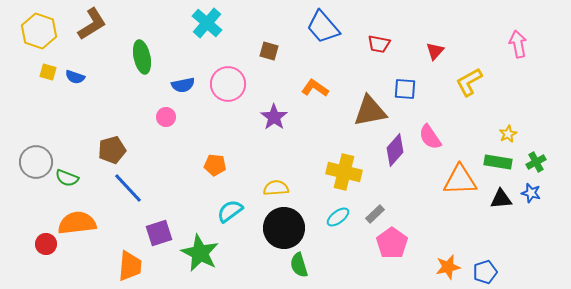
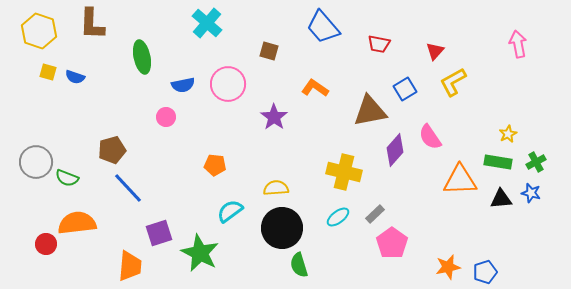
brown L-shape at (92, 24): rotated 124 degrees clockwise
yellow L-shape at (469, 82): moved 16 px left
blue square at (405, 89): rotated 35 degrees counterclockwise
black circle at (284, 228): moved 2 px left
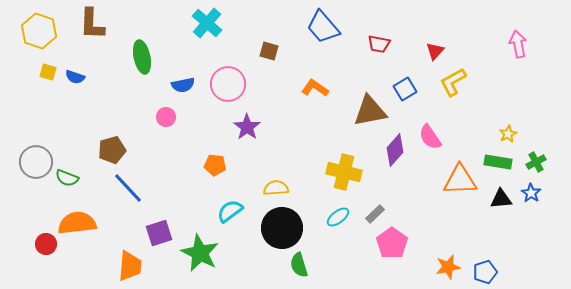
purple star at (274, 117): moved 27 px left, 10 px down
blue star at (531, 193): rotated 18 degrees clockwise
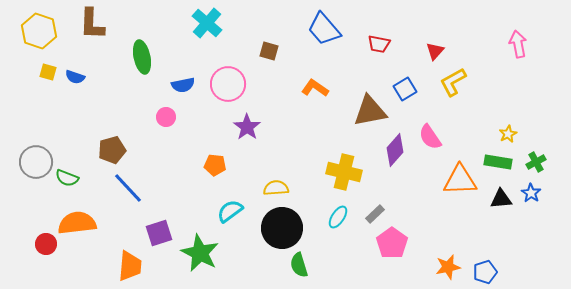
blue trapezoid at (323, 27): moved 1 px right, 2 px down
cyan ellipse at (338, 217): rotated 20 degrees counterclockwise
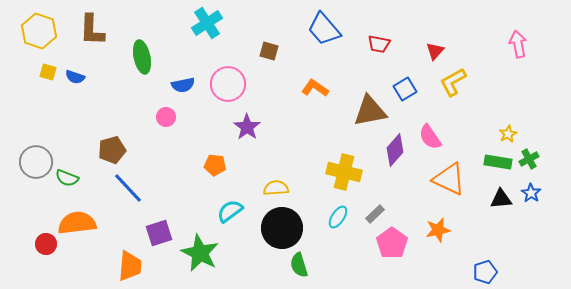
cyan cross at (207, 23): rotated 16 degrees clockwise
brown L-shape at (92, 24): moved 6 px down
green cross at (536, 162): moved 7 px left, 3 px up
orange triangle at (460, 180): moved 11 px left, 1 px up; rotated 27 degrees clockwise
orange star at (448, 267): moved 10 px left, 37 px up
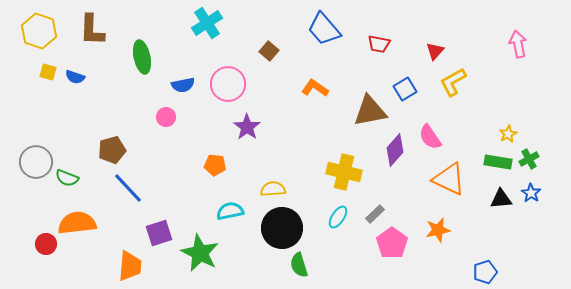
brown square at (269, 51): rotated 24 degrees clockwise
yellow semicircle at (276, 188): moved 3 px left, 1 px down
cyan semicircle at (230, 211): rotated 24 degrees clockwise
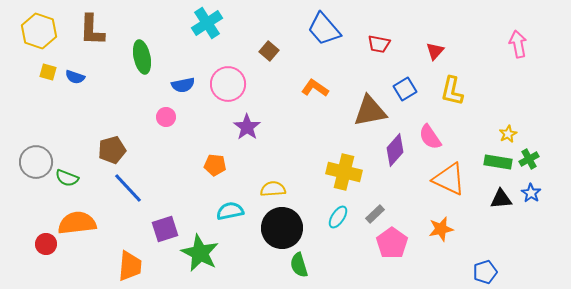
yellow L-shape at (453, 82): moved 1 px left, 9 px down; rotated 48 degrees counterclockwise
orange star at (438, 230): moved 3 px right, 1 px up
purple square at (159, 233): moved 6 px right, 4 px up
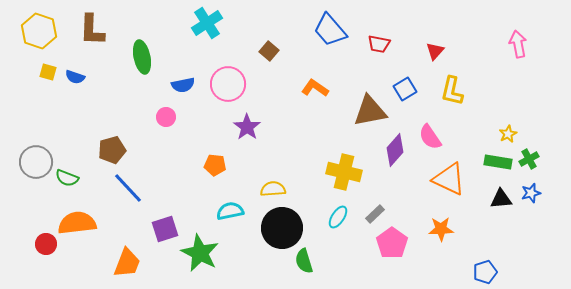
blue trapezoid at (324, 29): moved 6 px right, 1 px down
blue star at (531, 193): rotated 24 degrees clockwise
orange star at (441, 229): rotated 10 degrees clockwise
green semicircle at (299, 265): moved 5 px right, 4 px up
orange trapezoid at (130, 266): moved 3 px left, 3 px up; rotated 16 degrees clockwise
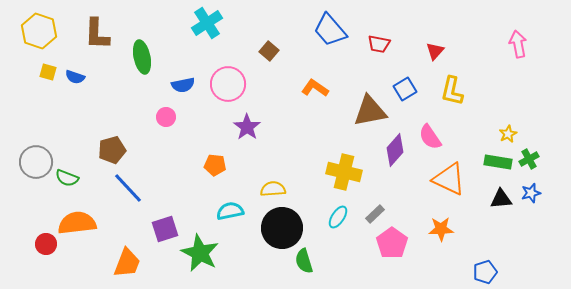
brown L-shape at (92, 30): moved 5 px right, 4 px down
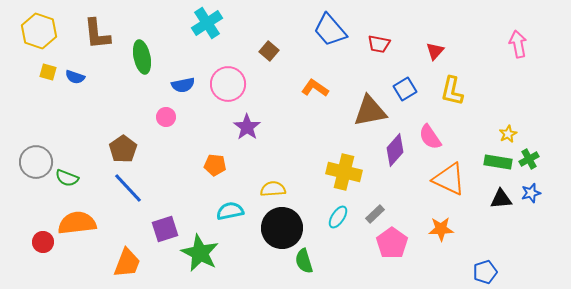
brown L-shape at (97, 34): rotated 8 degrees counterclockwise
brown pentagon at (112, 150): moved 11 px right, 1 px up; rotated 20 degrees counterclockwise
red circle at (46, 244): moved 3 px left, 2 px up
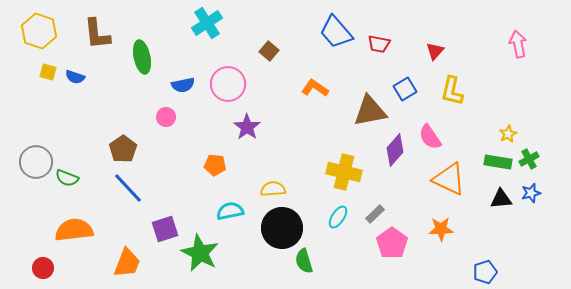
blue trapezoid at (330, 30): moved 6 px right, 2 px down
orange semicircle at (77, 223): moved 3 px left, 7 px down
red circle at (43, 242): moved 26 px down
